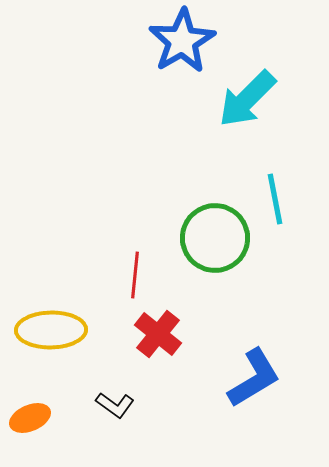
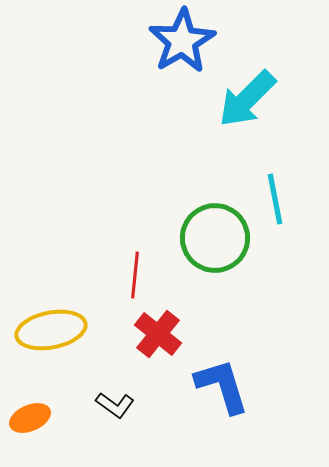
yellow ellipse: rotated 10 degrees counterclockwise
blue L-shape: moved 32 px left, 8 px down; rotated 76 degrees counterclockwise
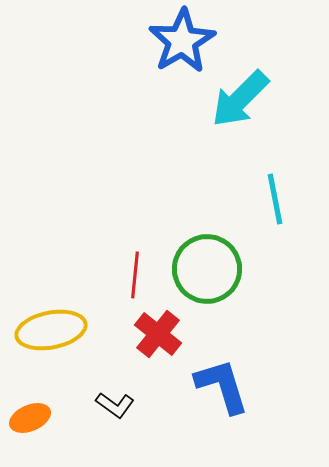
cyan arrow: moved 7 px left
green circle: moved 8 px left, 31 px down
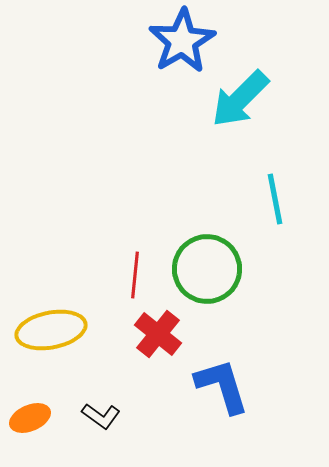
black L-shape: moved 14 px left, 11 px down
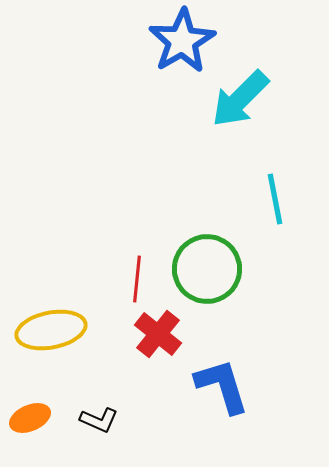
red line: moved 2 px right, 4 px down
black L-shape: moved 2 px left, 4 px down; rotated 12 degrees counterclockwise
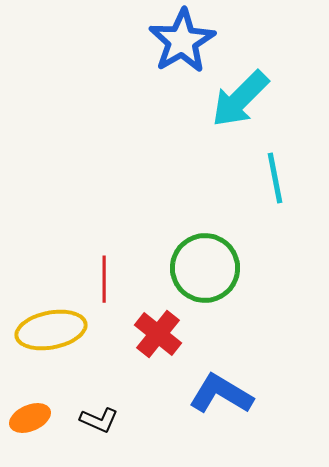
cyan line: moved 21 px up
green circle: moved 2 px left, 1 px up
red line: moved 33 px left; rotated 6 degrees counterclockwise
blue L-shape: moved 1 px left, 8 px down; rotated 42 degrees counterclockwise
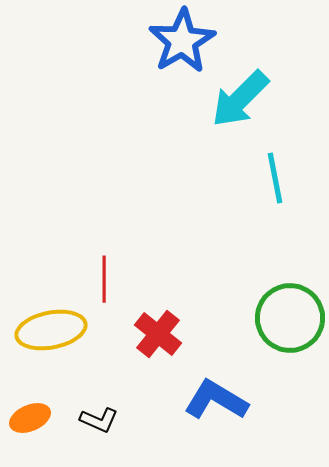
green circle: moved 85 px right, 50 px down
blue L-shape: moved 5 px left, 6 px down
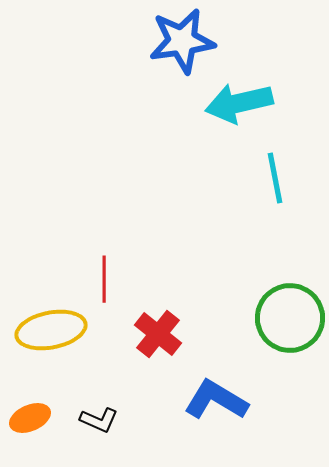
blue star: rotated 22 degrees clockwise
cyan arrow: moved 1 px left, 4 px down; rotated 32 degrees clockwise
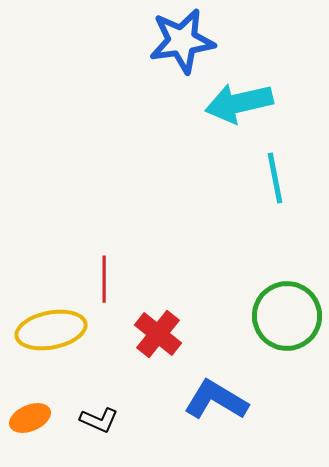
green circle: moved 3 px left, 2 px up
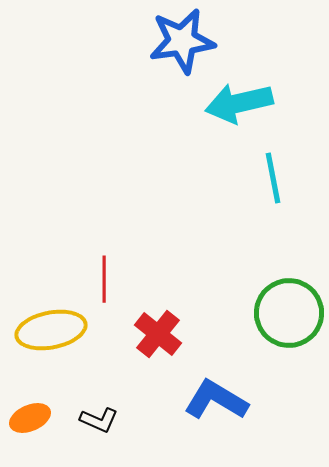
cyan line: moved 2 px left
green circle: moved 2 px right, 3 px up
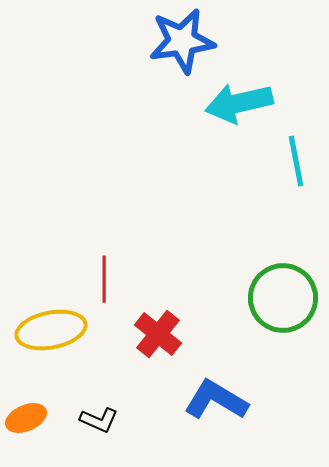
cyan line: moved 23 px right, 17 px up
green circle: moved 6 px left, 15 px up
orange ellipse: moved 4 px left
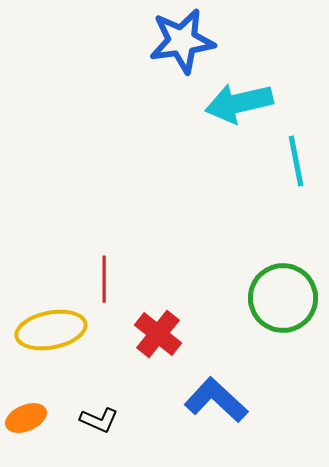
blue L-shape: rotated 12 degrees clockwise
